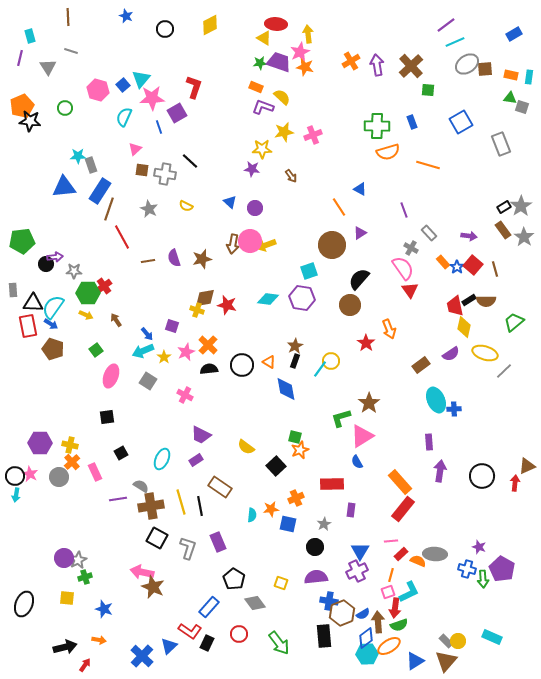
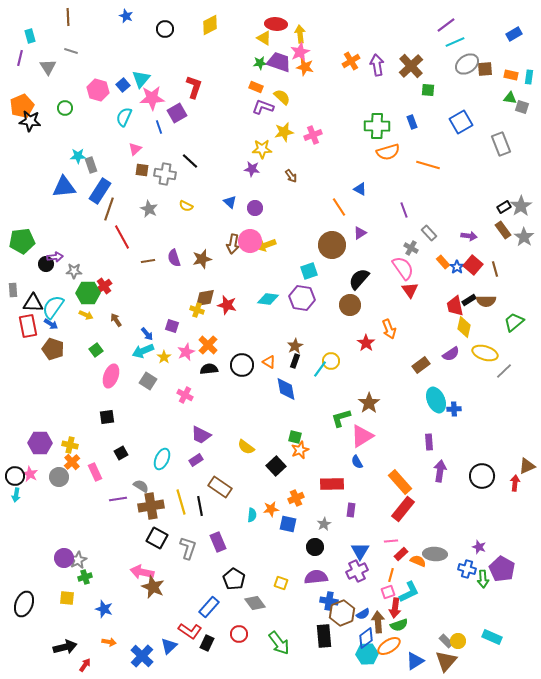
yellow arrow at (308, 34): moved 8 px left
orange arrow at (99, 640): moved 10 px right, 2 px down
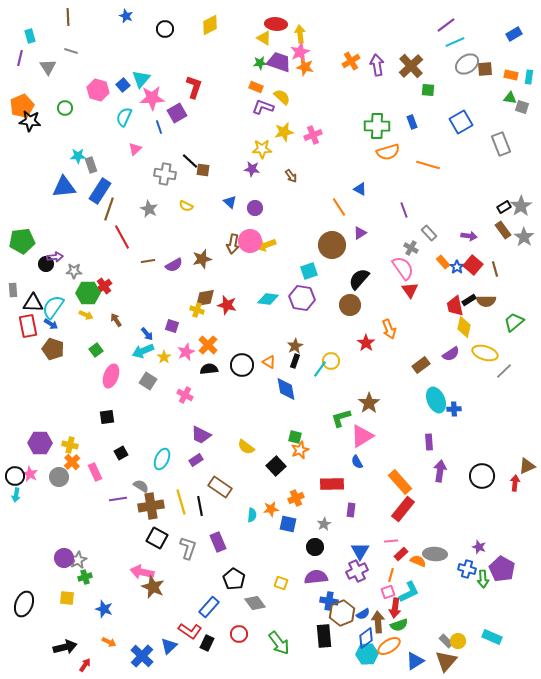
brown square at (142, 170): moved 61 px right
purple semicircle at (174, 258): moved 7 px down; rotated 102 degrees counterclockwise
orange arrow at (109, 642): rotated 16 degrees clockwise
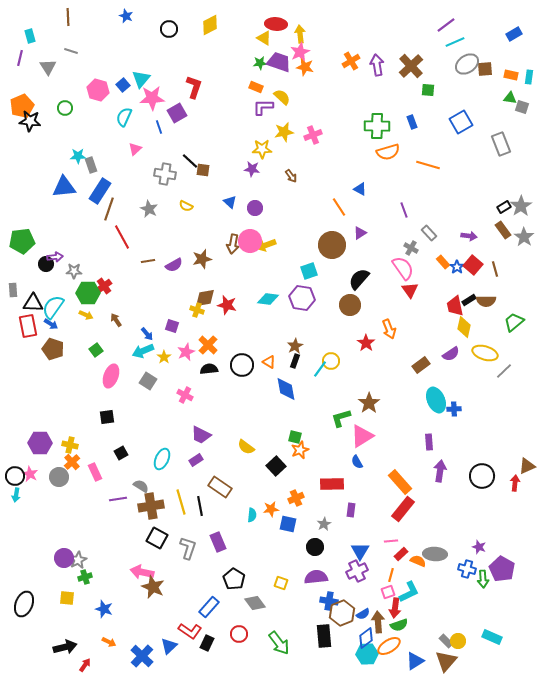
black circle at (165, 29): moved 4 px right
purple L-shape at (263, 107): rotated 20 degrees counterclockwise
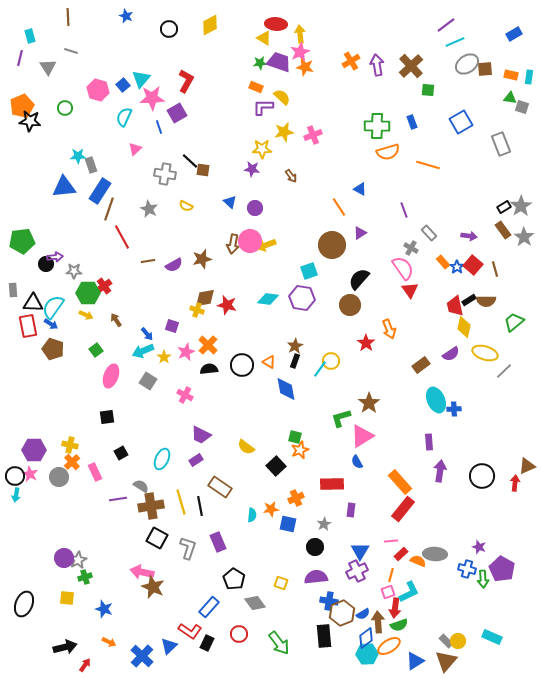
red L-shape at (194, 87): moved 8 px left, 6 px up; rotated 10 degrees clockwise
purple hexagon at (40, 443): moved 6 px left, 7 px down
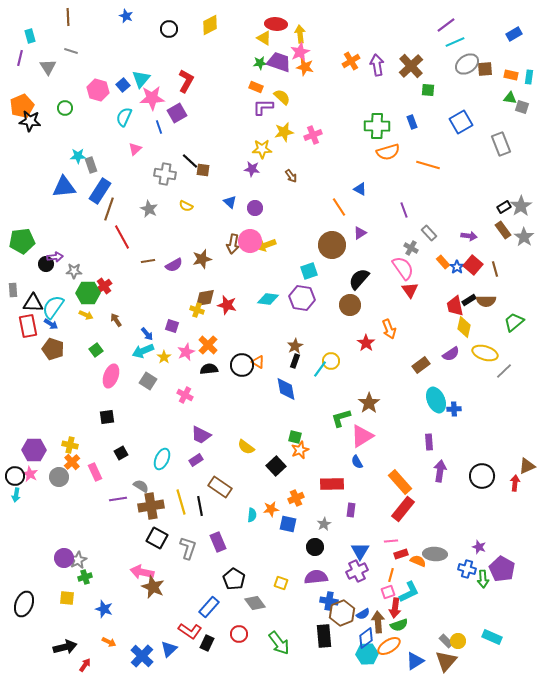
orange triangle at (269, 362): moved 11 px left
red rectangle at (401, 554): rotated 24 degrees clockwise
blue triangle at (169, 646): moved 3 px down
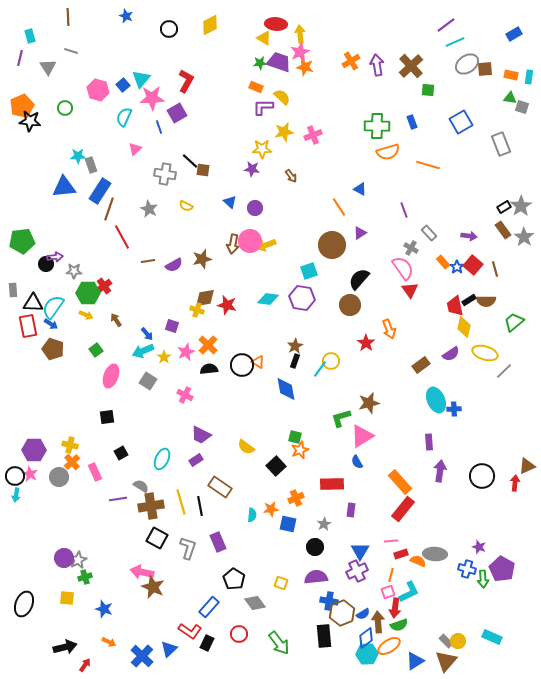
brown star at (369, 403): rotated 20 degrees clockwise
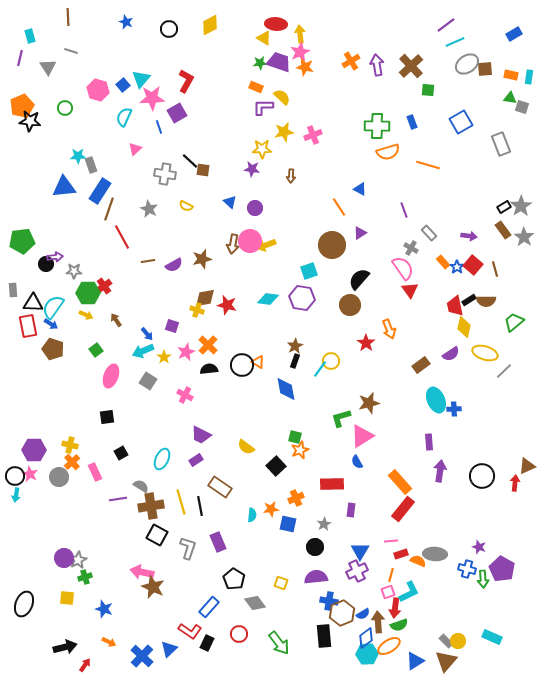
blue star at (126, 16): moved 6 px down
brown arrow at (291, 176): rotated 40 degrees clockwise
black square at (157, 538): moved 3 px up
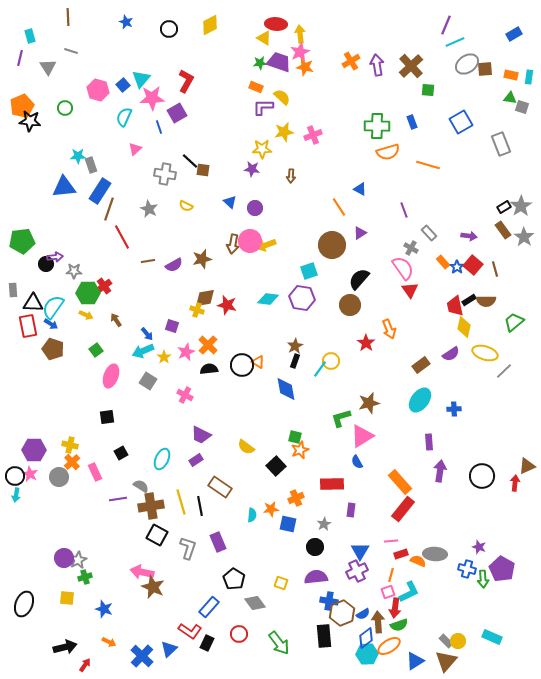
purple line at (446, 25): rotated 30 degrees counterclockwise
cyan ellipse at (436, 400): moved 16 px left; rotated 60 degrees clockwise
